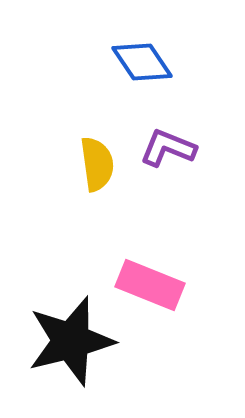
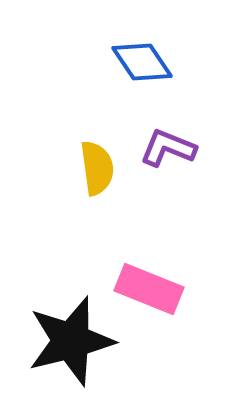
yellow semicircle: moved 4 px down
pink rectangle: moved 1 px left, 4 px down
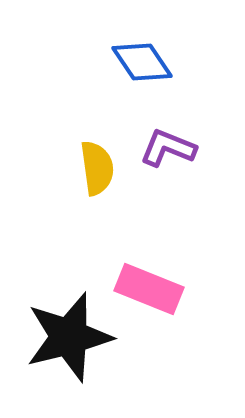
black star: moved 2 px left, 4 px up
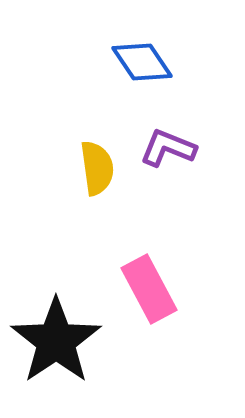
pink rectangle: rotated 40 degrees clockwise
black star: moved 13 px left, 4 px down; rotated 20 degrees counterclockwise
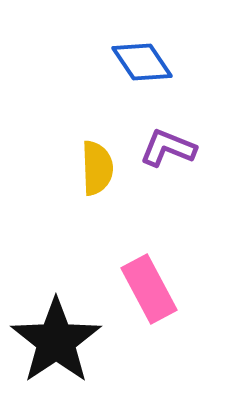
yellow semicircle: rotated 6 degrees clockwise
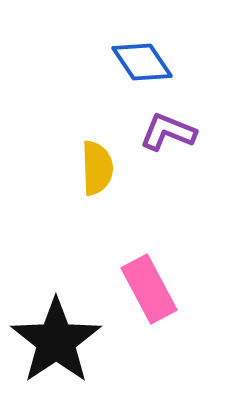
purple L-shape: moved 16 px up
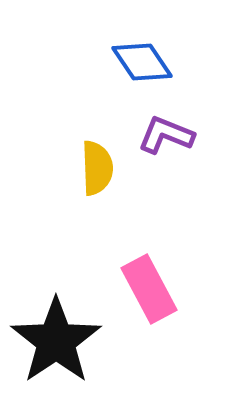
purple L-shape: moved 2 px left, 3 px down
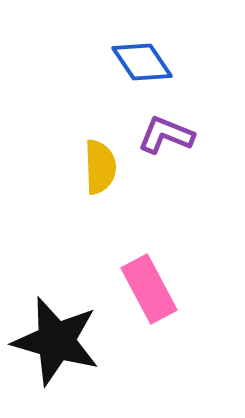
yellow semicircle: moved 3 px right, 1 px up
black star: rotated 22 degrees counterclockwise
